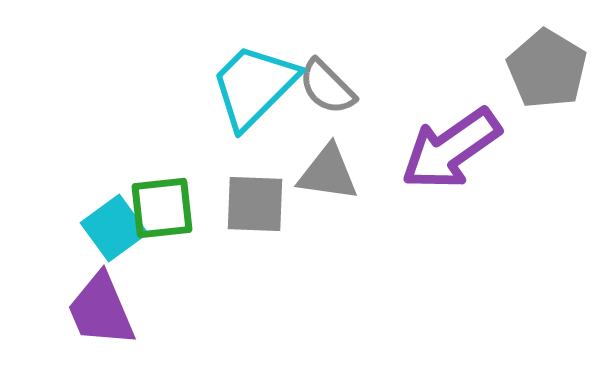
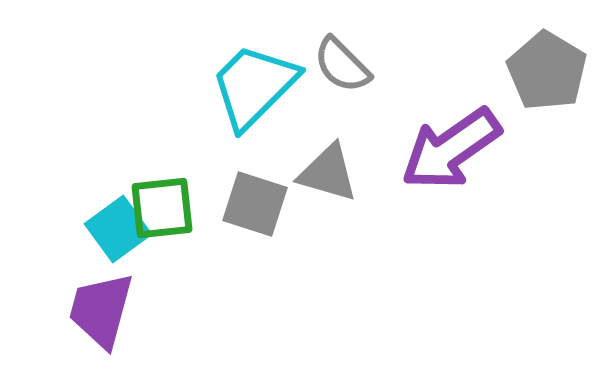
gray pentagon: moved 2 px down
gray semicircle: moved 15 px right, 22 px up
gray triangle: rotated 8 degrees clockwise
gray square: rotated 16 degrees clockwise
cyan square: moved 4 px right, 1 px down
purple trapezoid: rotated 38 degrees clockwise
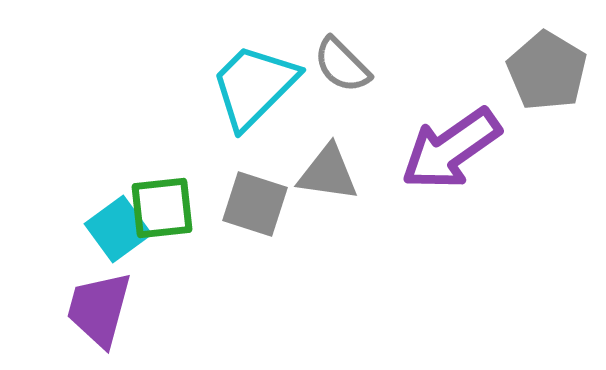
gray triangle: rotated 8 degrees counterclockwise
purple trapezoid: moved 2 px left, 1 px up
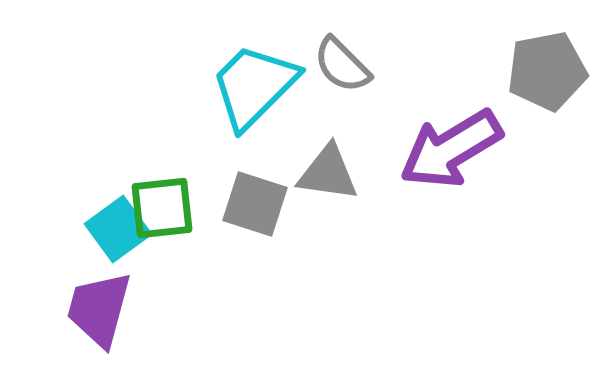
gray pentagon: rotated 30 degrees clockwise
purple arrow: rotated 4 degrees clockwise
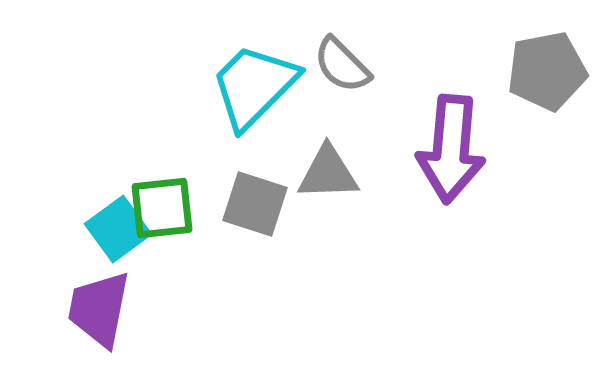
purple arrow: rotated 54 degrees counterclockwise
gray triangle: rotated 10 degrees counterclockwise
purple trapezoid: rotated 4 degrees counterclockwise
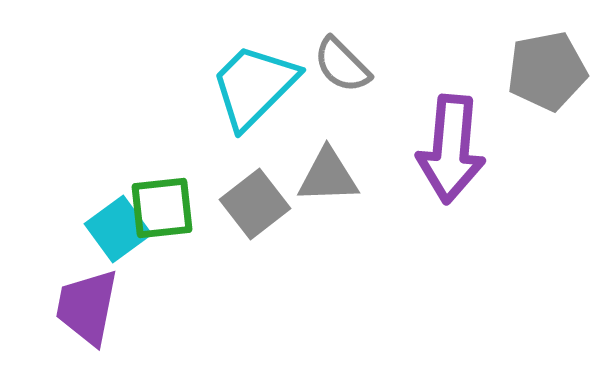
gray triangle: moved 3 px down
gray square: rotated 34 degrees clockwise
purple trapezoid: moved 12 px left, 2 px up
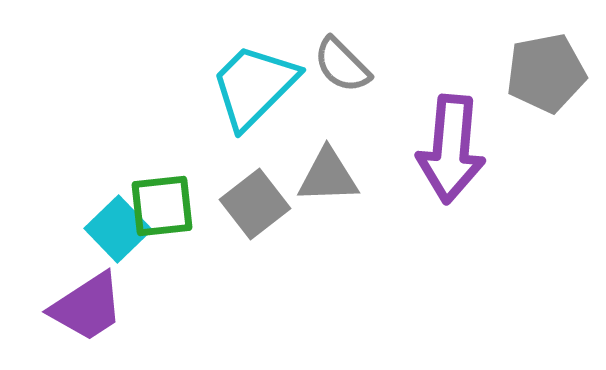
gray pentagon: moved 1 px left, 2 px down
green square: moved 2 px up
cyan square: rotated 8 degrees counterclockwise
purple trapezoid: rotated 134 degrees counterclockwise
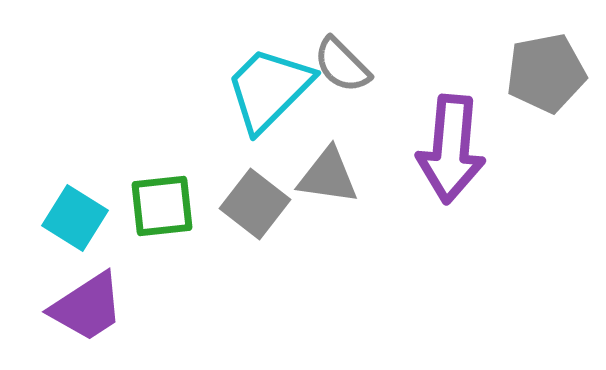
cyan trapezoid: moved 15 px right, 3 px down
gray triangle: rotated 10 degrees clockwise
gray square: rotated 14 degrees counterclockwise
cyan square: moved 43 px left, 11 px up; rotated 14 degrees counterclockwise
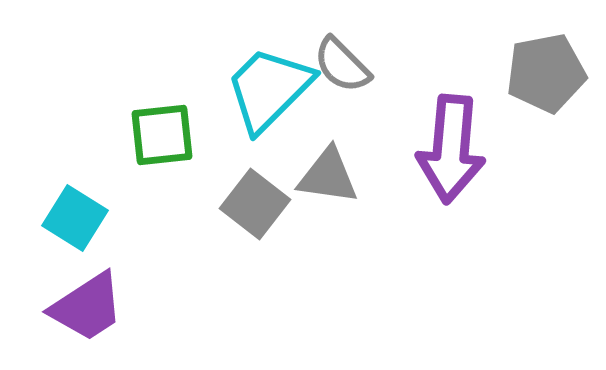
green square: moved 71 px up
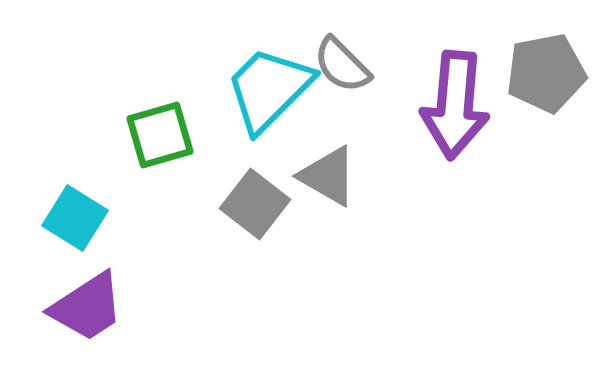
green square: moved 2 px left; rotated 10 degrees counterclockwise
purple arrow: moved 4 px right, 44 px up
gray triangle: rotated 22 degrees clockwise
